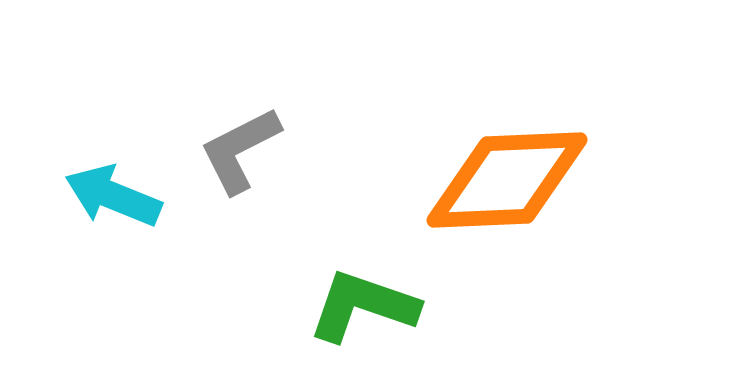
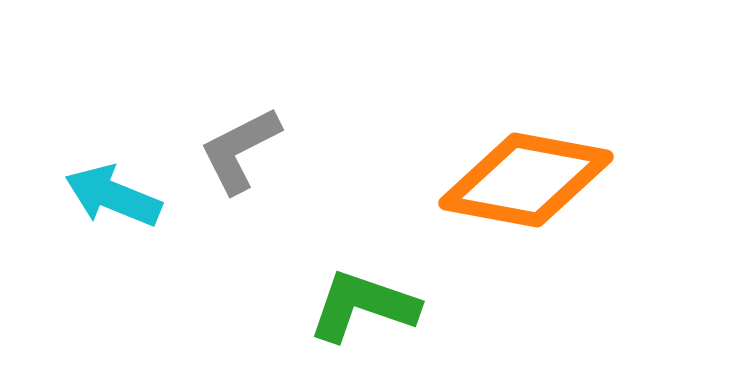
orange diamond: moved 19 px right; rotated 13 degrees clockwise
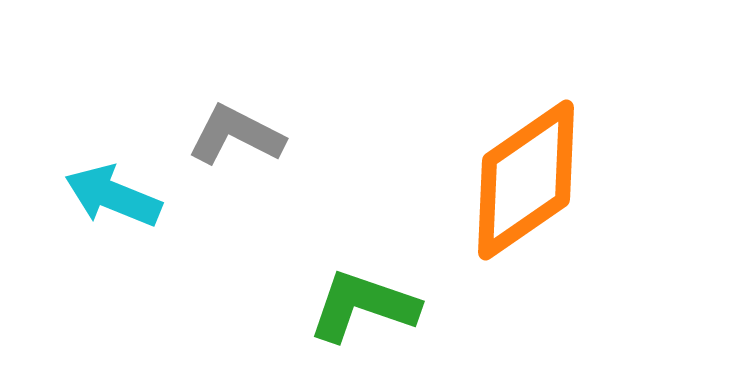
gray L-shape: moved 4 px left, 15 px up; rotated 54 degrees clockwise
orange diamond: rotated 45 degrees counterclockwise
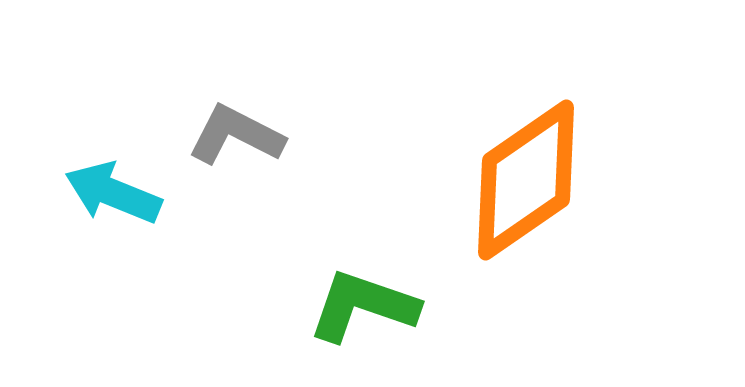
cyan arrow: moved 3 px up
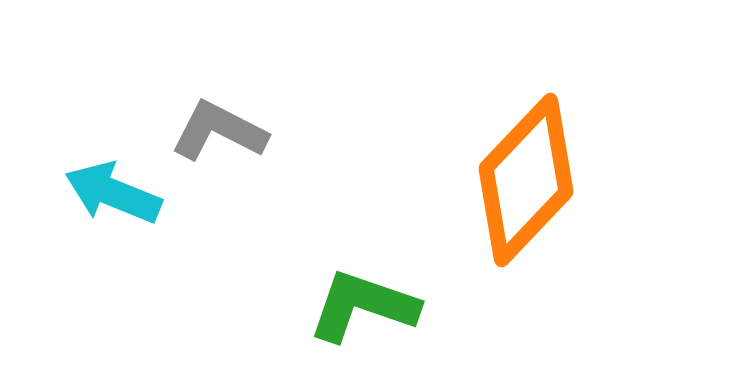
gray L-shape: moved 17 px left, 4 px up
orange diamond: rotated 12 degrees counterclockwise
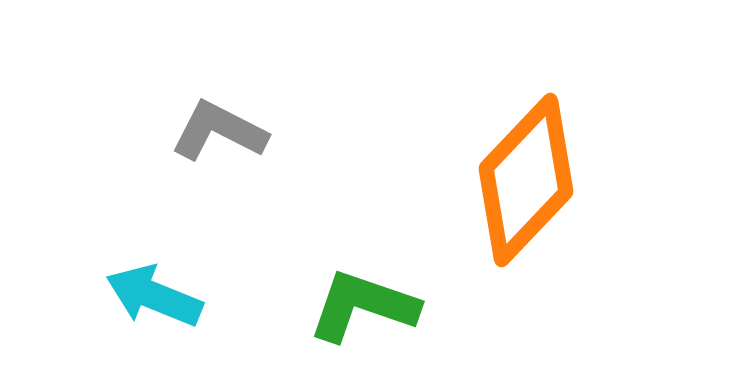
cyan arrow: moved 41 px right, 103 px down
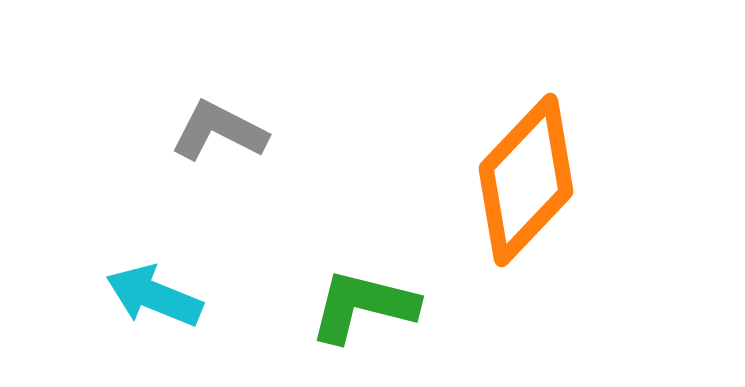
green L-shape: rotated 5 degrees counterclockwise
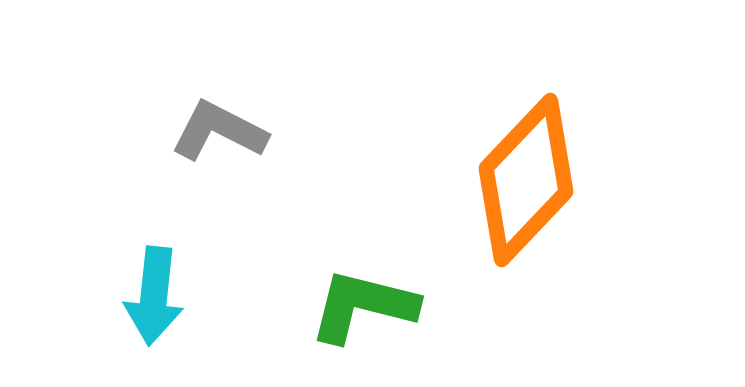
cyan arrow: rotated 106 degrees counterclockwise
